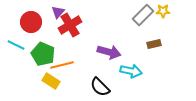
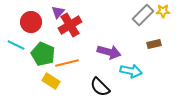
orange line: moved 5 px right, 2 px up
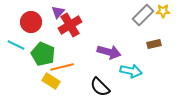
orange line: moved 5 px left, 4 px down
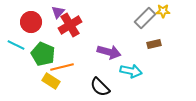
gray rectangle: moved 2 px right, 3 px down
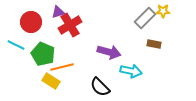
purple triangle: rotated 32 degrees clockwise
brown rectangle: rotated 24 degrees clockwise
